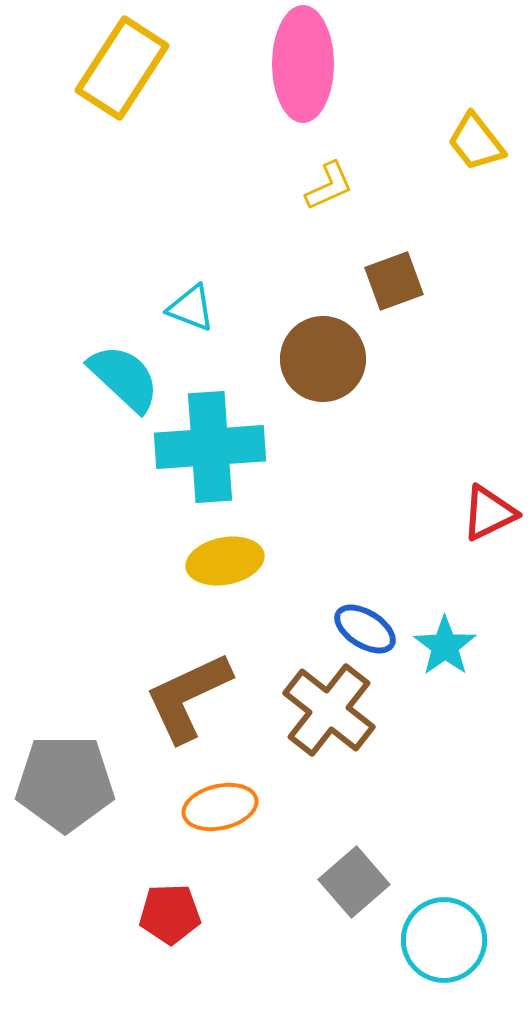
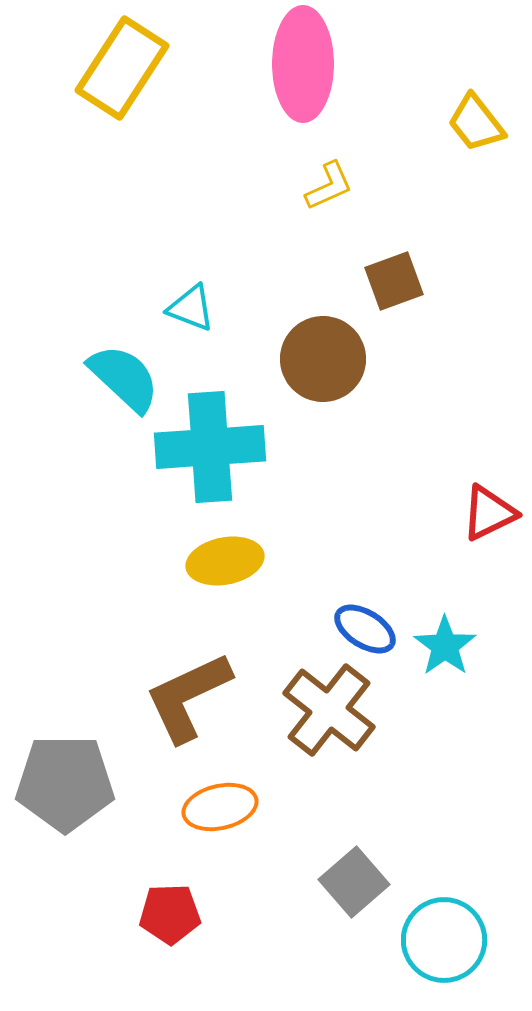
yellow trapezoid: moved 19 px up
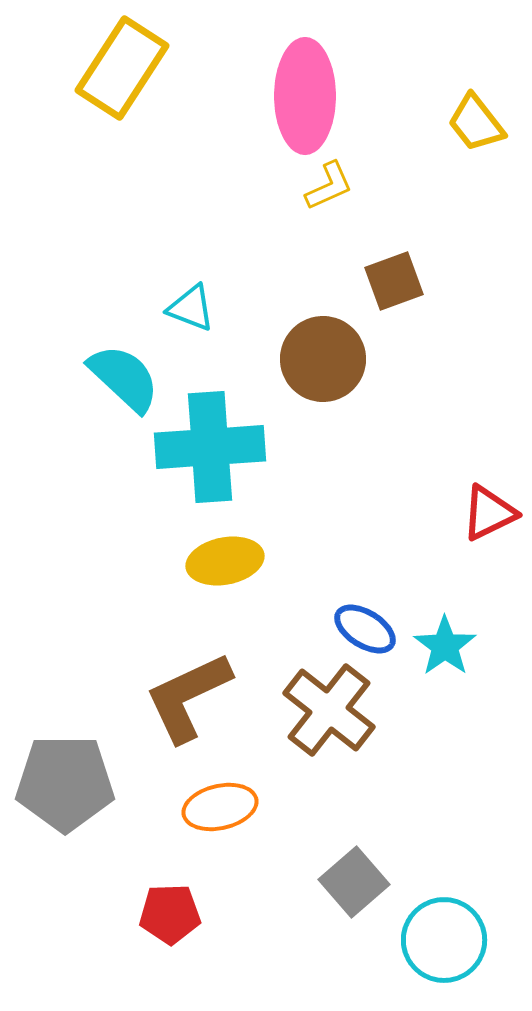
pink ellipse: moved 2 px right, 32 px down
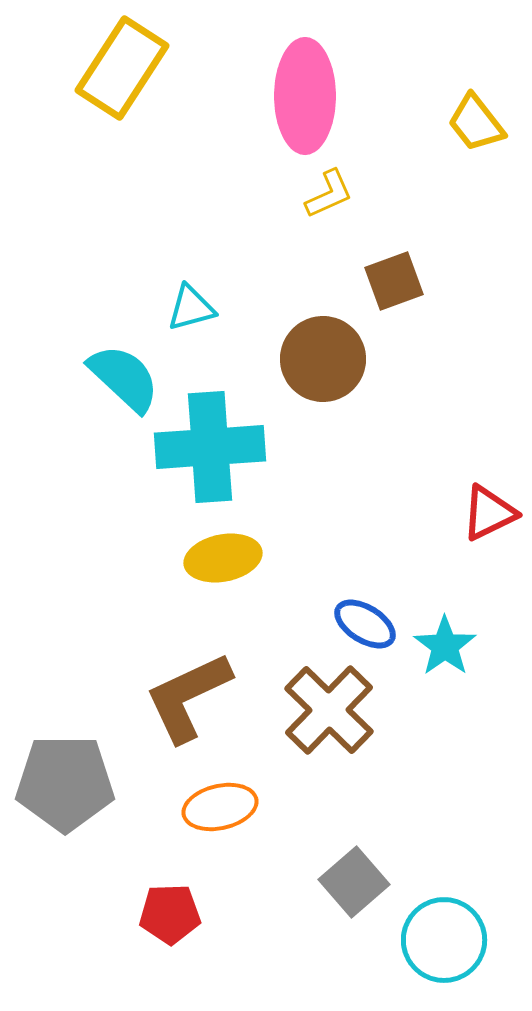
yellow L-shape: moved 8 px down
cyan triangle: rotated 36 degrees counterclockwise
yellow ellipse: moved 2 px left, 3 px up
blue ellipse: moved 5 px up
brown cross: rotated 6 degrees clockwise
